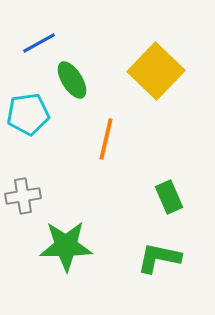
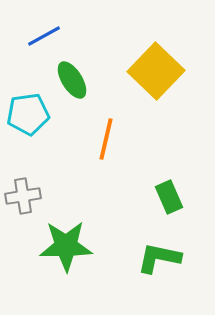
blue line: moved 5 px right, 7 px up
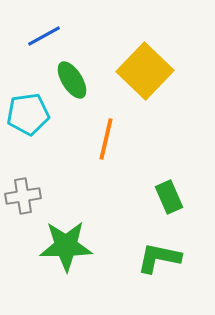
yellow square: moved 11 px left
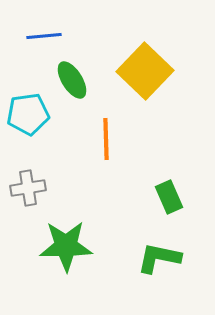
blue line: rotated 24 degrees clockwise
orange line: rotated 15 degrees counterclockwise
gray cross: moved 5 px right, 8 px up
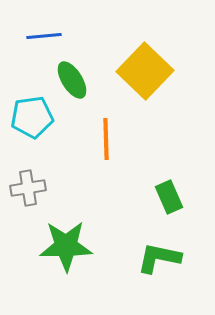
cyan pentagon: moved 4 px right, 3 px down
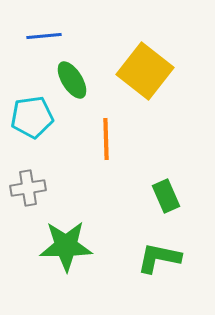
yellow square: rotated 6 degrees counterclockwise
green rectangle: moved 3 px left, 1 px up
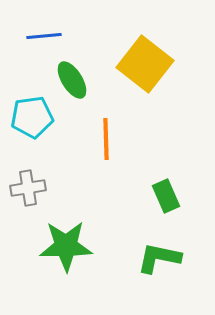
yellow square: moved 7 px up
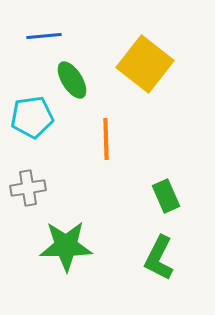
green L-shape: rotated 75 degrees counterclockwise
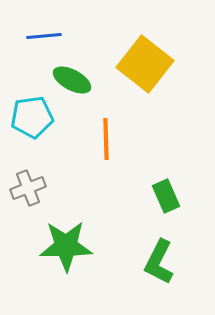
green ellipse: rotated 30 degrees counterclockwise
gray cross: rotated 12 degrees counterclockwise
green L-shape: moved 4 px down
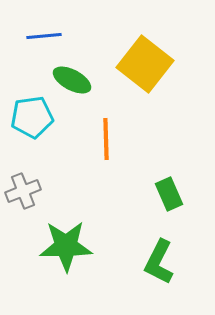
gray cross: moved 5 px left, 3 px down
green rectangle: moved 3 px right, 2 px up
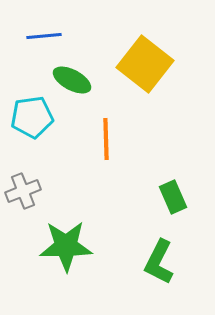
green rectangle: moved 4 px right, 3 px down
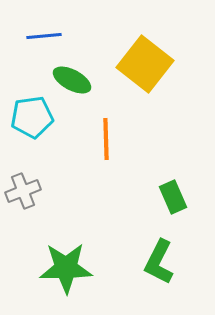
green star: moved 22 px down
